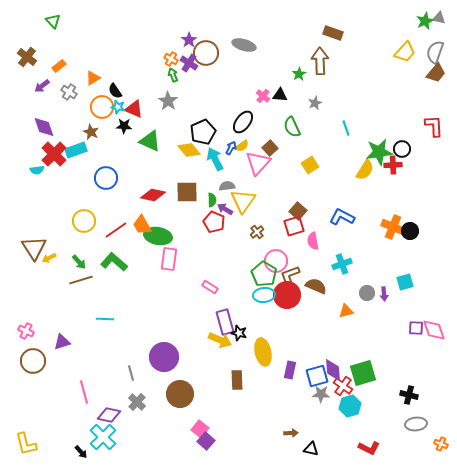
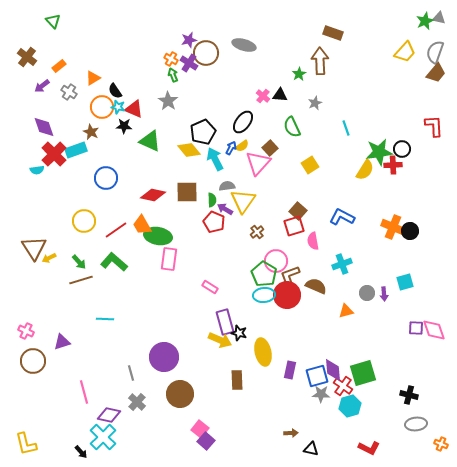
purple star at (189, 40): rotated 21 degrees clockwise
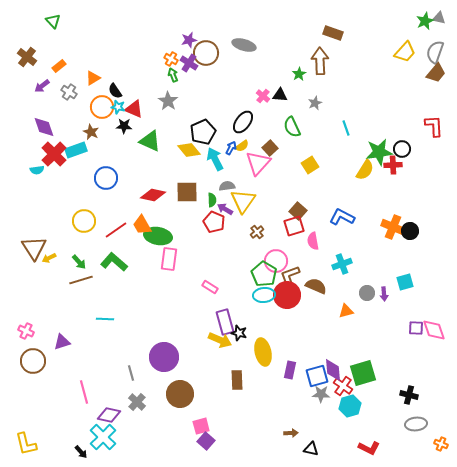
pink square at (200, 429): moved 1 px right, 3 px up; rotated 36 degrees clockwise
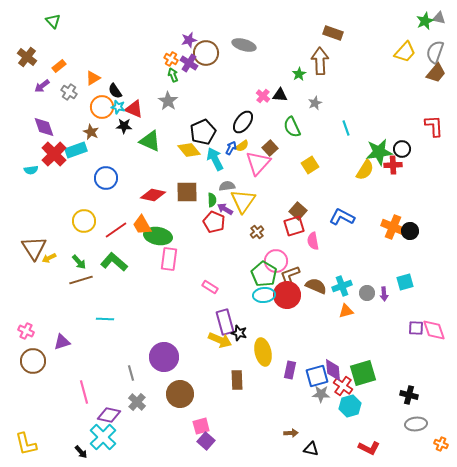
cyan semicircle at (37, 170): moved 6 px left
cyan cross at (342, 264): moved 22 px down
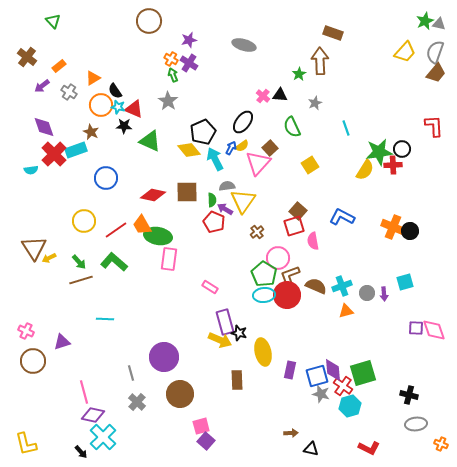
gray triangle at (439, 18): moved 6 px down
brown circle at (206, 53): moved 57 px left, 32 px up
orange circle at (102, 107): moved 1 px left, 2 px up
pink circle at (276, 261): moved 2 px right, 3 px up
gray star at (321, 394): rotated 12 degrees clockwise
purple diamond at (109, 415): moved 16 px left
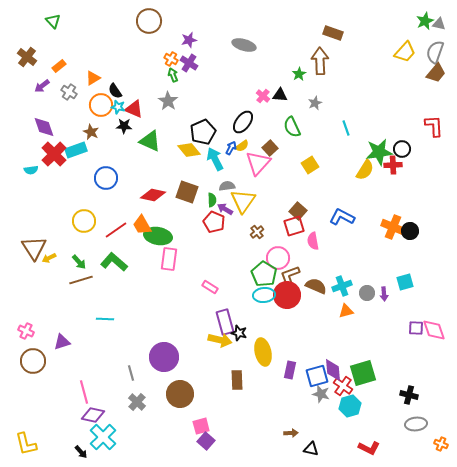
brown square at (187, 192): rotated 20 degrees clockwise
yellow arrow at (220, 340): rotated 10 degrees counterclockwise
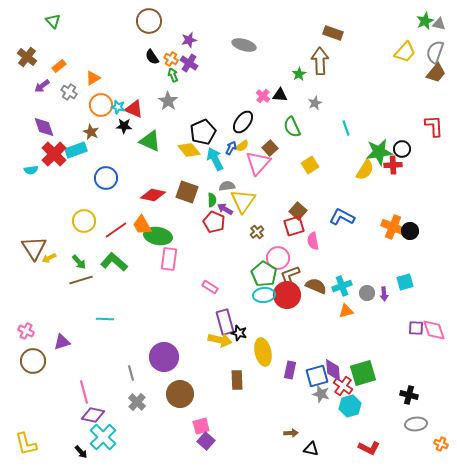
black semicircle at (115, 91): moved 37 px right, 34 px up
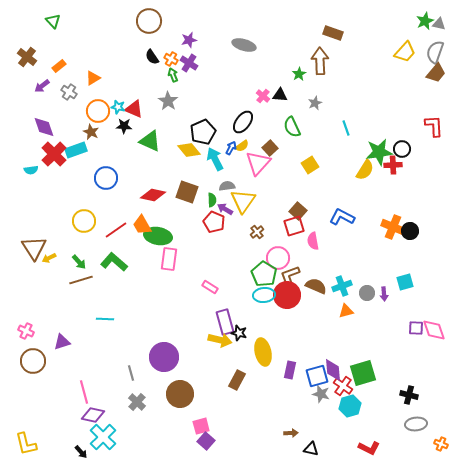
orange circle at (101, 105): moved 3 px left, 6 px down
brown rectangle at (237, 380): rotated 30 degrees clockwise
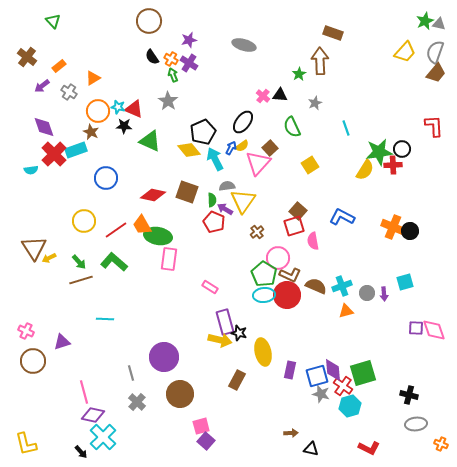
brown L-shape at (290, 275): rotated 135 degrees counterclockwise
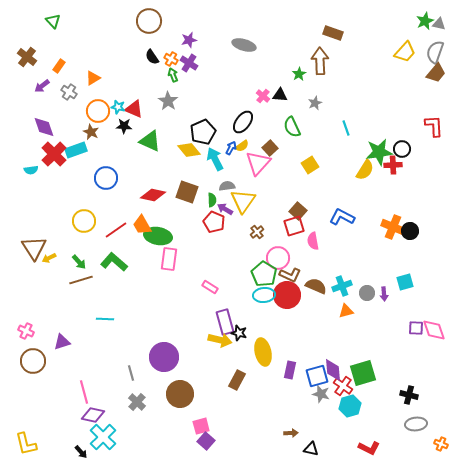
orange rectangle at (59, 66): rotated 16 degrees counterclockwise
